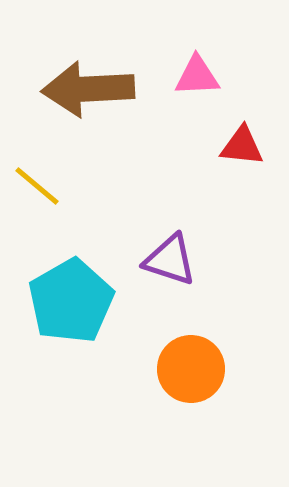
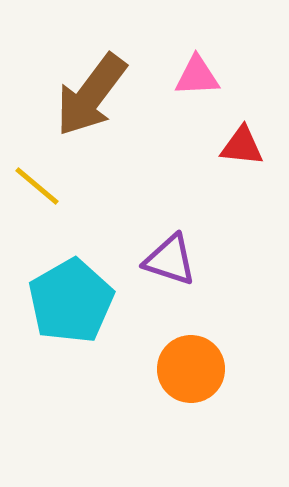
brown arrow: moved 3 px right, 6 px down; rotated 50 degrees counterclockwise
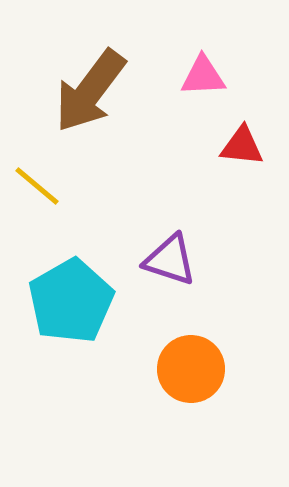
pink triangle: moved 6 px right
brown arrow: moved 1 px left, 4 px up
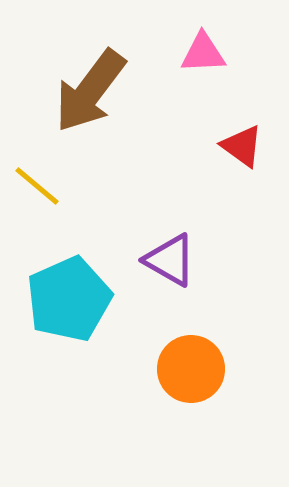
pink triangle: moved 23 px up
red triangle: rotated 30 degrees clockwise
purple triangle: rotated 12 degrees clockwise
cyan pentagon: moved 2 px left, 2 px up; rotated 6 degrees clockwise
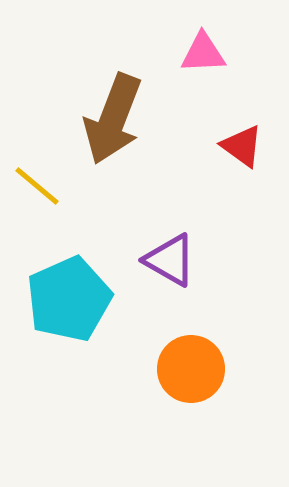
brown arrow: moved 23 px right, 28 px down; rotated 16 degrees counterclockwise
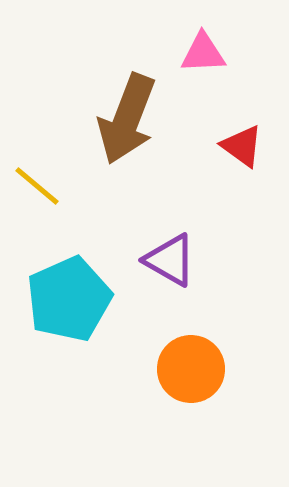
brown arrow: moved 14 px right
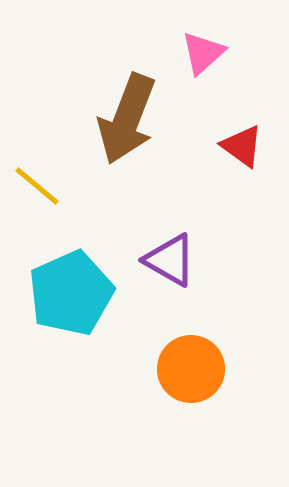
pink triangle: rotated 39 degrees counterclockwise
cyan pentagon: moved 2 px right, 6 px up
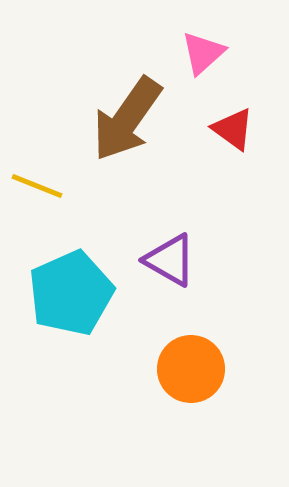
brown arrow: rotated 14 degrees clockwise
red triangle: moved 9 px left, 17 px up
yellow line: rotated 18 degrees counterclockwise
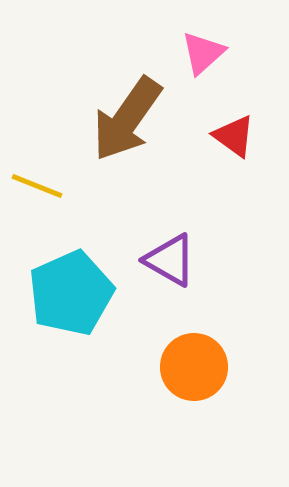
red triangle: moved 1 px right, 7 px down
orange circle: moved 3 px right, 2 px up
